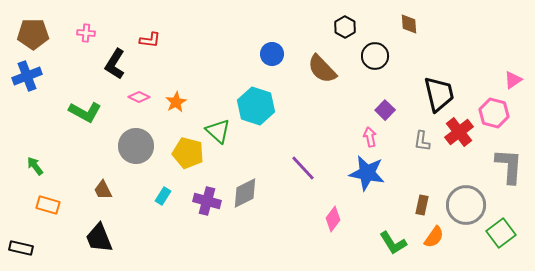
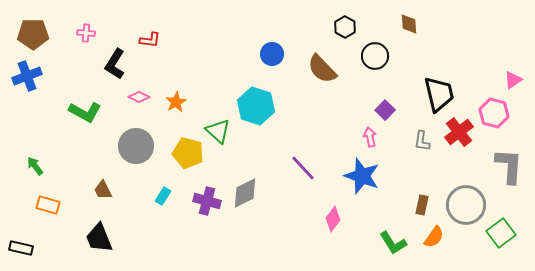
blue star at (367, 173): moved 5 px left, 3 px down; rotated 9 degrees clockwise
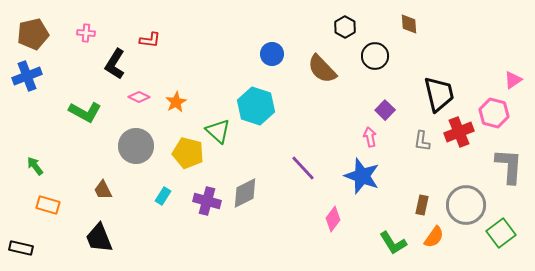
brown pentagon at (33, 34): rotated 12 degrees counterclockwise
red cross at (459, 132): rotated 16 degrees clockwise
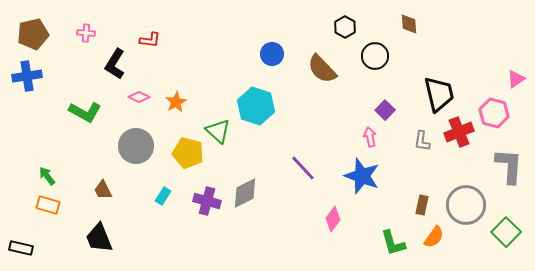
blue cross at (27, 76): rotated 12 degrees clockwise
pink triangle at (513, 80): moved 3 px right, 1 px up
green arrow at (35, 166): moved 12 px right, 10 px down
green square at (501, 233): moved 5 px right, 1 px up; rotated 8 degrees counterclockwise
green L-shape at (393, 243): rotated 16 degrees clockwise
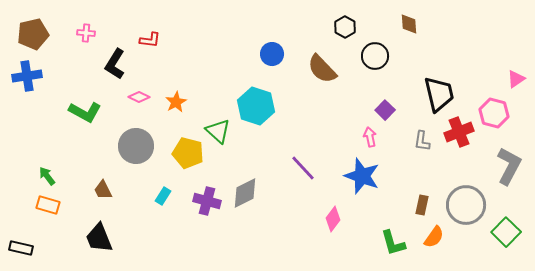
gray L-shape at (509, 166): rotated 24 degrees clockwise
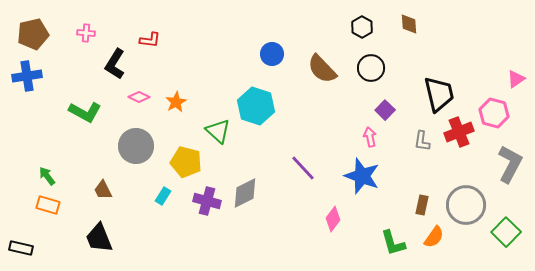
black hexagon at (345, 27): moved 17 px right
black circle at (375, 56): moved 4 px left, 12 px down
yellow pentagon at (188, 153): moved 2 px left, 9 px down
gray L-shape at (509, 166): moved 1 px right, 2 px up
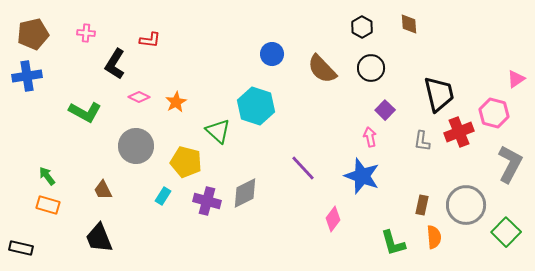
orange semicircle at (434, 237): rotated 40 degrees counterclockwise
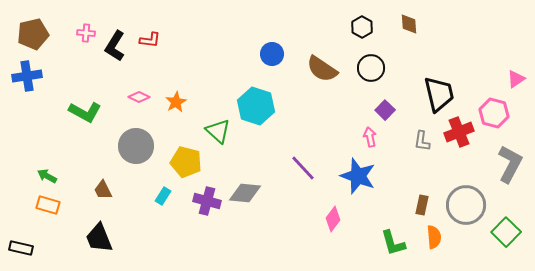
black L-shape at (115, 64): moved 18 px up
brown semicircle at (322, 69): rotated 12 degrees counterclockwise
green arrow at (47, 176): rotated 24 degrees counterclockwise
blue star at (362, 176): moved 4 px left
gray diamond at (245, 193): rotated 32 degrees clockwise
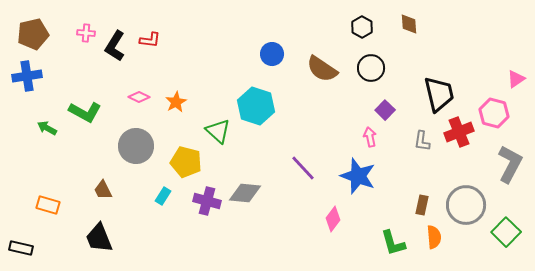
green arrow at (47, 176): moved 48 px up
